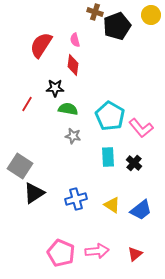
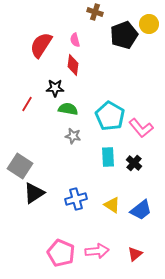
yellow circle: moved 2 px left, 9 px down
black pentagon: moved 7 px right, 9 px down
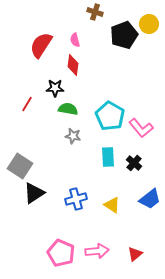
blue trapezoid: moved 9 px right, 11 px up
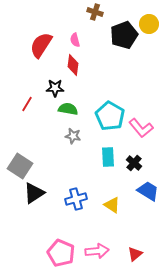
blue trapezoid: moved 2 px left, 8 px up; rotated 110 degrees counterclockwise
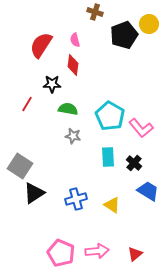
black star: moved 3 px left, 4 px up
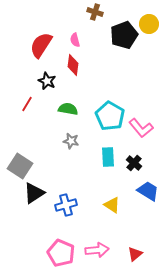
black star: moved 5 px left, 3 px up; rotated 24 degrees clockwise
gray star: moved 2 px left, 5 px down
blue cross: moved 10 px left, 6 px down
pink arrow: moved 1 px up
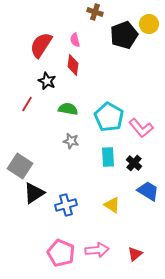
cyan pentagon: moved 1 px left, 1 px down
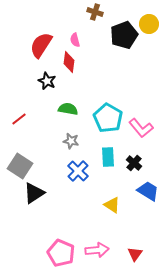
red diamond: moved 4 px left, 3 px up
red line: moved 8 px left, 15 px down; rotated 21 degrees clockwise
cyan pentagon: moved 1 px left, 1 px down
blue cross: moved 12 px right, 34 px up; rotated 30 degrees counterclockwise
red triangle: rotated 14 degrees counterclockwise
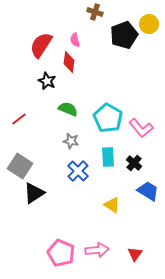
green semicircle: rotated 12 degrees clockwise
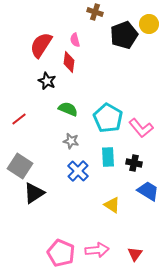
black cross: rotated 28 degrees counterclockwise
